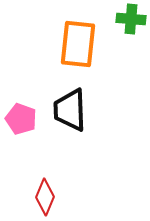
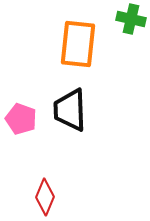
green cross: rotated 8 degrees clockwise
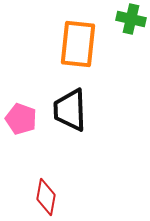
red diamond: moved 1 px right; rotated 12 degrees counterclockwise
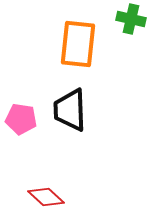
pink pentagon: rotated 12 degrees counterclockwise
red diamond: rotated 57 degrees counterclockwise
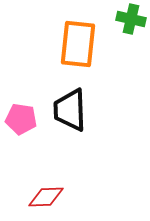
red diamond: rotated 45 degrees counterclockwise
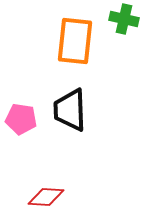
green cross: moved 7 px left
orange rectangle: moved 3 px left, 3 px up
red diamond: rotated 6 degrees clockwise
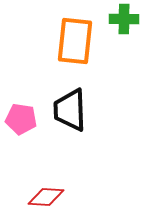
green cross: rotated 12 degrees counterclockwise
